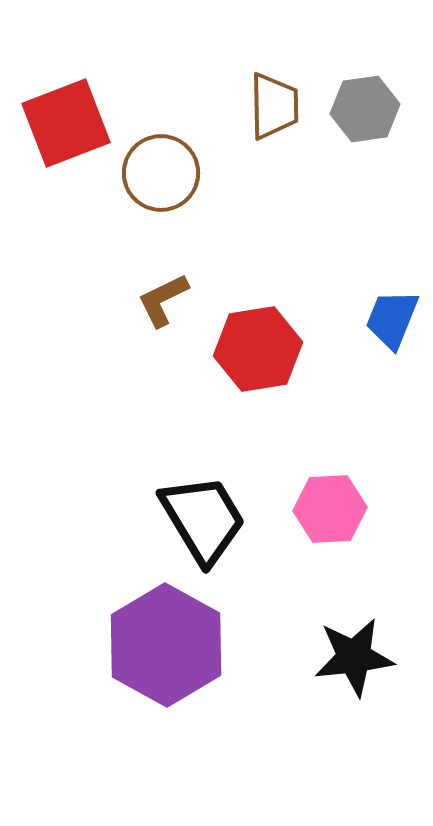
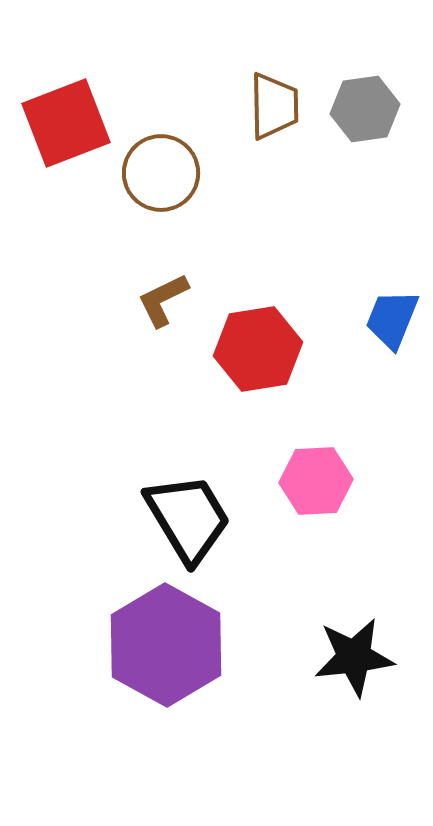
pink hexagon: moved 14 px left, 28 px up
black trapezoid: moved 15 px left, 1 px up
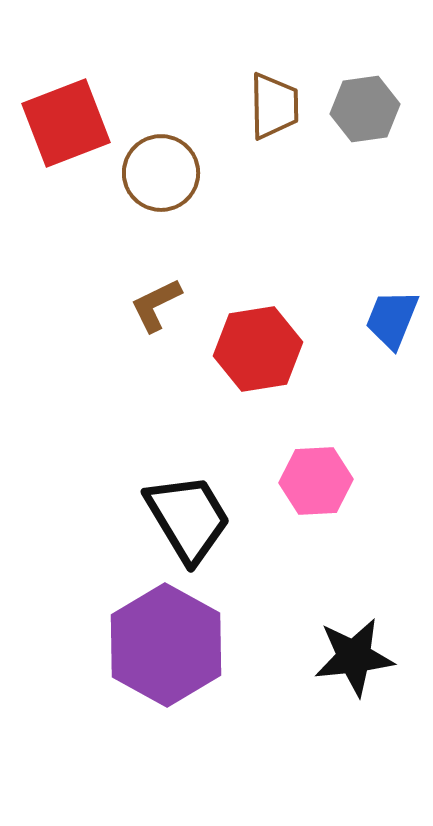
brown L-shape: moved 7 px left, 5 px down
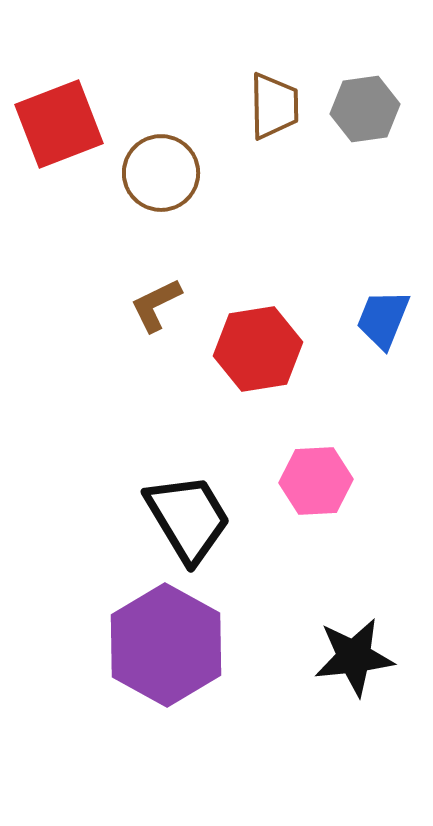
red square: moved 7 px left, 1 px down
blue trapezoid: moved 9 px left
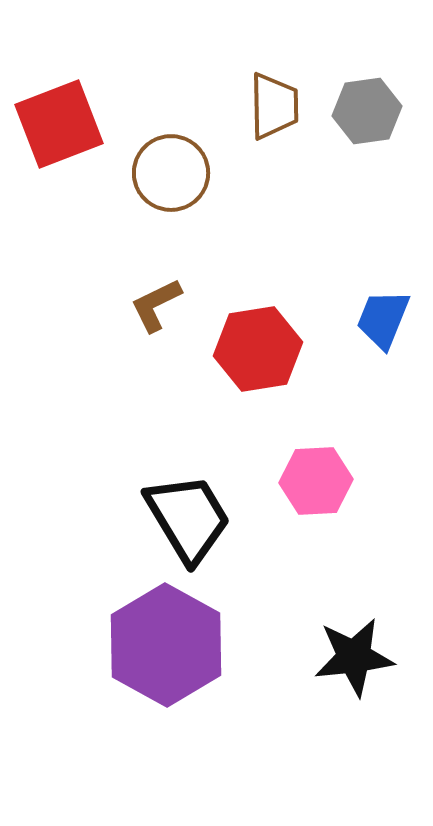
gray hexagon: moved 2 px right, 2 px down
brown circle: moved 10 px right
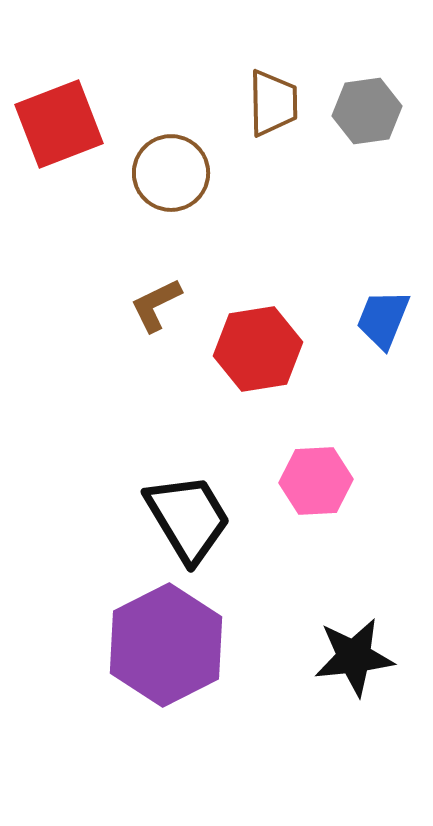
brown trapezoid: moved 1 px left, 3 px up
purple hexagon: rotated 4 degrees clockwise
